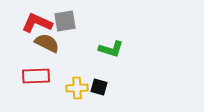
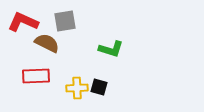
red L-shape: moved 14 px left, 1 px up
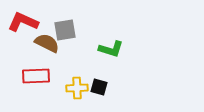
gray square: moved 9 px down
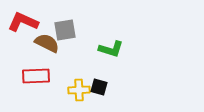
yellow cross: moved 2 px right, 2 px down
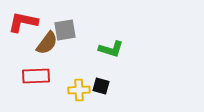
red L-shape: rotated 12 degrees counterclockwise
brown semicircle: rotated 100 degrees clockwise
black square: moved 2 px right, 1 px up
